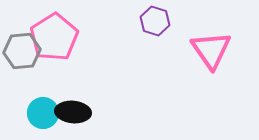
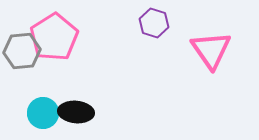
purple hexagon: moved 1 px left, 2 px down
black ellipse: moved 3 px right
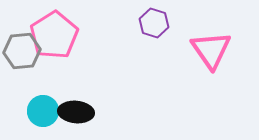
pink pentagon: moved 2 px up
cyan circle: moved 2 px up
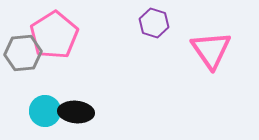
gray hexagon: moved 1 px right, 2 px down
cyan circle: moved 2 px right
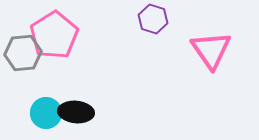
purple hexagon: moved 1 px left, 4 px up
cyan circle: moved 1 px right, 2 px down
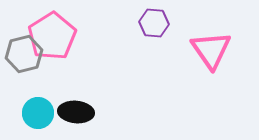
purple hexagon: moved 1 px right, 4 px down; rotated 12 degrees counterclockwise
pink pentagon: moved 2 px left, 1 px down
gray hexagon: moved 1 px right, 1 px down; rotated 9 degrees counterclockwise
cyan circle: moved 8 px left
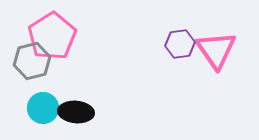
purple hexagon: moved 26 px right, 21 px down; rotated 12 degrees counterclockwise
pink triangle: moved 5 px right
gray hexagon: moved 8 px right, 7 px down
cyan circle: moved 5 px right, 5 px up
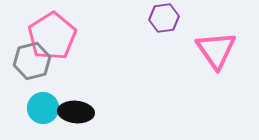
purple hexagon: moved 16 px left, 26 px up
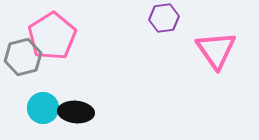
gray hexagon: moved 9 px left, 4 px up
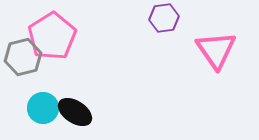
black ellipse: moved 1 px left; rotated 28 degrees clockwise
